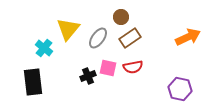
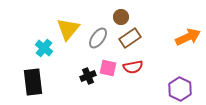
purple hexagon: rotated 15 degrees clockwise
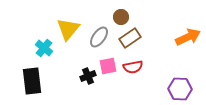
gray ellipse: moved 1 px right, 1 px up
pink square: moved 2 px up; rotated 24 degrees counterclockwise
black rectangle: moved 1 px left, 1 px up
purple hexagon: rotated 25 degrees counterclockwise
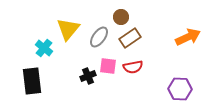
pink square: rotated 18 degrees clockwise
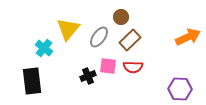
brown rectangle: moved 2 px down; rotated 10 degrees counterclockwise
red semicircle: rotated 12 degrees clockwise
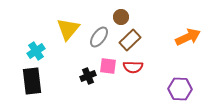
cyan cross: moved 8 px left, 3 px down; rotated 18 degrees clockwise
